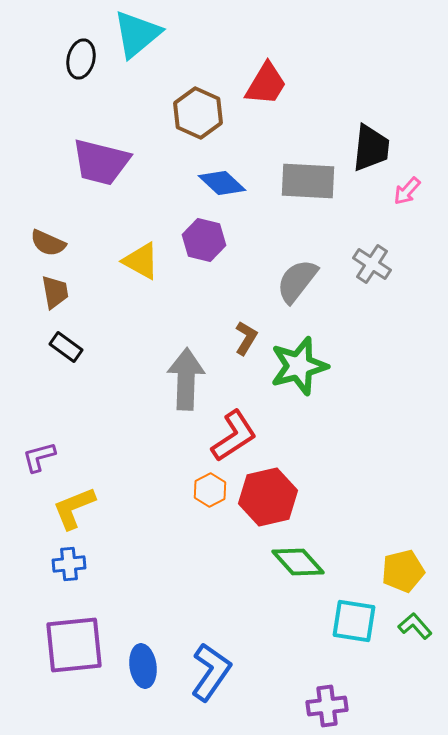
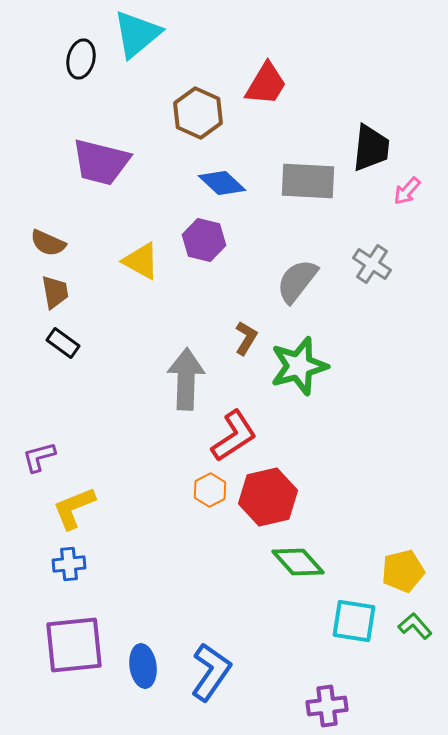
black rectangle: moved 3 px left, 4 px up
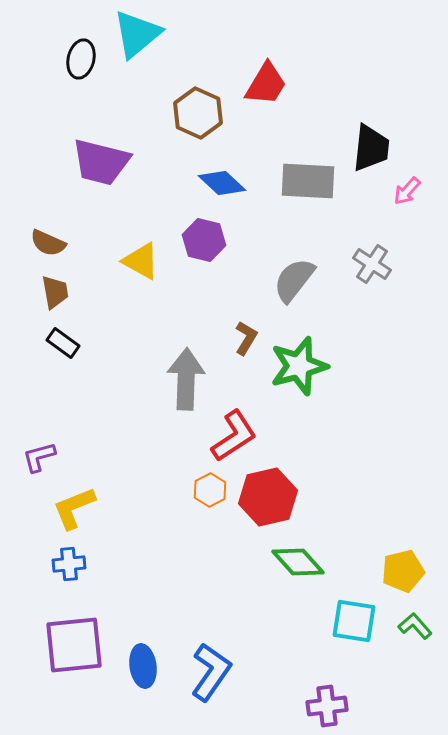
gray semicircle: moved 3 px left, 1 px up
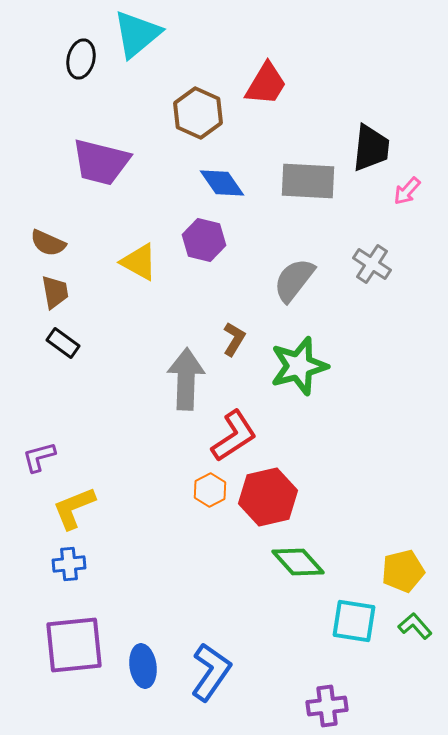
blue diamond: rotated 12 degrees clockwise
yellow triangle: moved 2 px left, 1 px down
brown L-shape: moved 12 px left, 1 px down
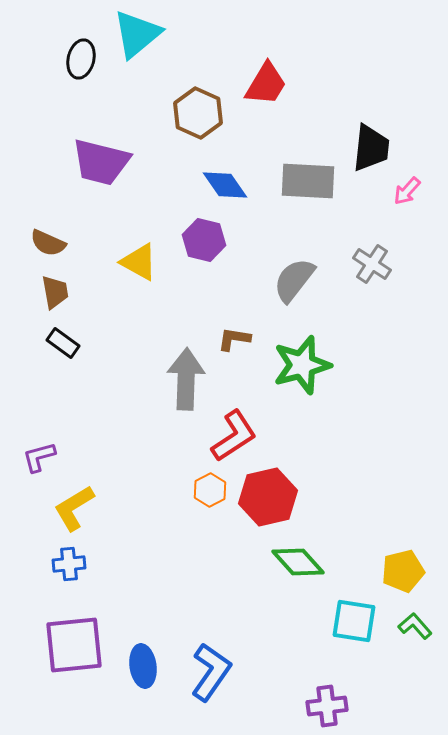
blue diamond: moved 3 px right, 2 px down
brown L-shape: rotated 112 degrees counterclockwise
green star: moved 3 px right, 1 px up
yellow L-shape: rotated 9 degrees counterclockwise
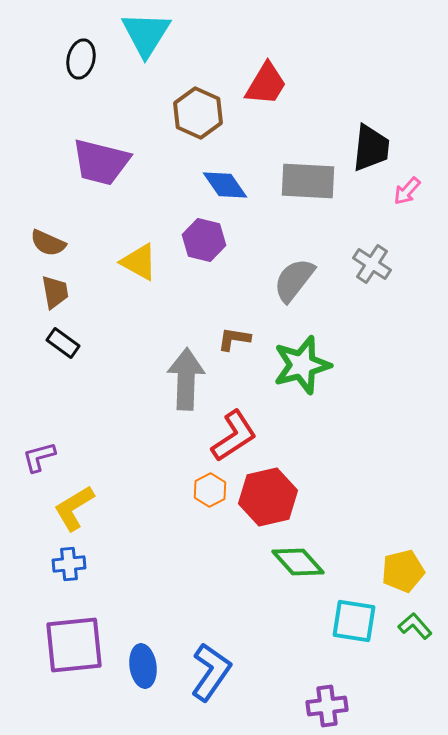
cyan triangle: moved 9 px right; rotated 18 degrees counterclockwise
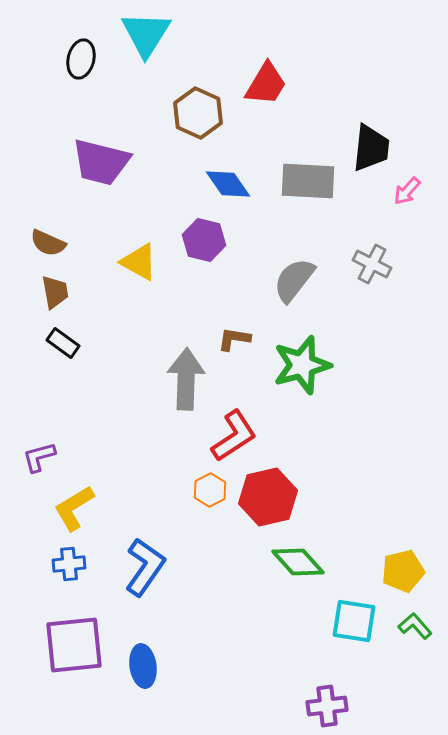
blue diamond: moved 3 px right, 1 px up
gray cross: rotated 6 degrees counterclockwise
blue L-shape: moved 66 px left, 105 px up
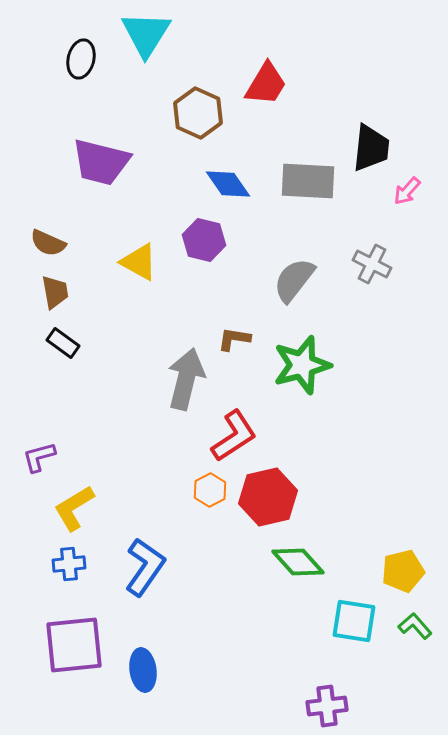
gray arrow: rotated 12 degrees clockwise
blue ellipse: moved 4 px down
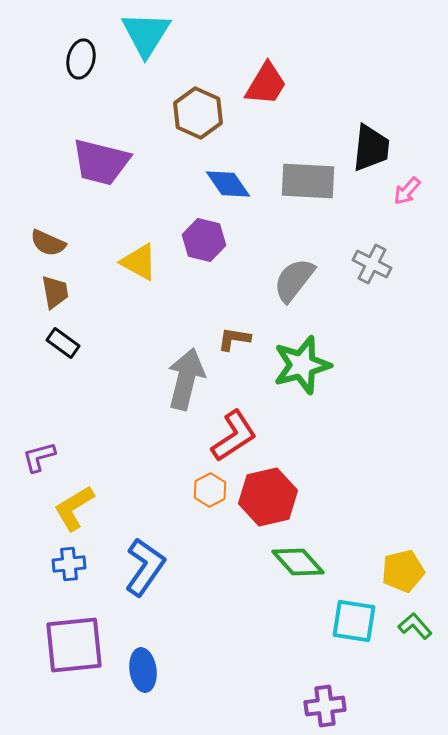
purple cross: moved 2 px left
